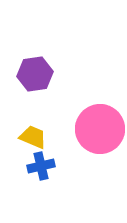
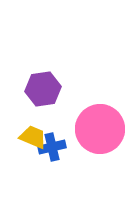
purple hexagon: moved 8 px right, 15 px down
blue cross: moved 11 px right, 19 px up
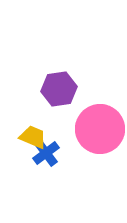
purple hexagon: moved 16 px right
blue cross: moved 6 px left, 6 px down; rotated 24 degrees counterclockwise
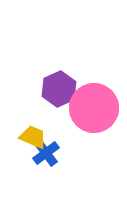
purple hexagon: rotated 16 degrees counterclockwise
pink circle: moved 6 px left, 21 px up
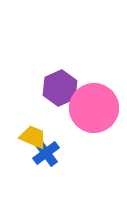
purple hexagon: moved 1 px right, 1 px up
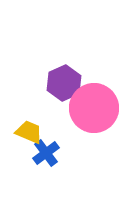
purple hexagon: moved 4 px right, 5 px up
yellow trapezoid: moved 4 px left, 5 px up
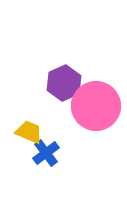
pink circle: moved 2 px right, 2 px up
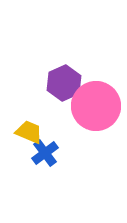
blue cross: moved 1 px left
